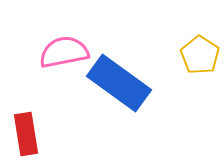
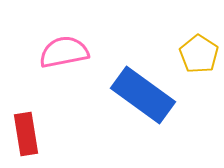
yellow pentagon: moved 1 px left, 1 px up
blue rectangle: moved 24 px right, 12 px down
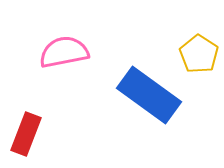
blue rectangle: moved 6 px right
red rectangle: rotated 30 degrees clockwise
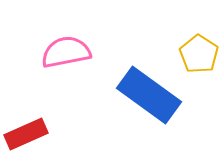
pink semicircle: moved 2 px right
red rectangle: rotated 45 degrees clockwise
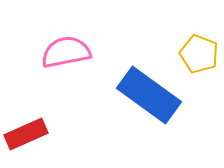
yellow pentagon: rotated 12 degrees counterclockwise
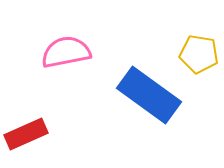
yellow pentagon: rotated 12 degrees counterclockwise
